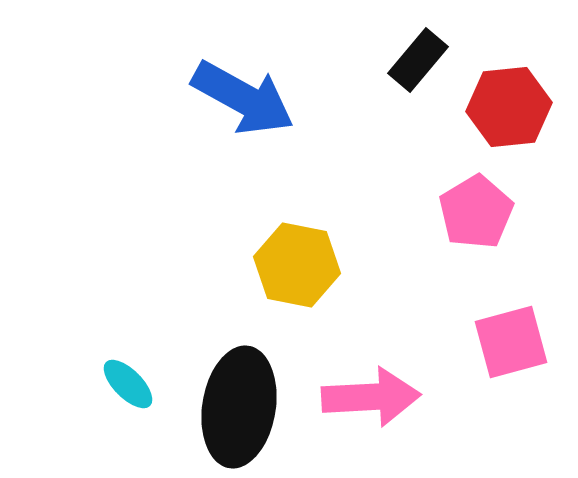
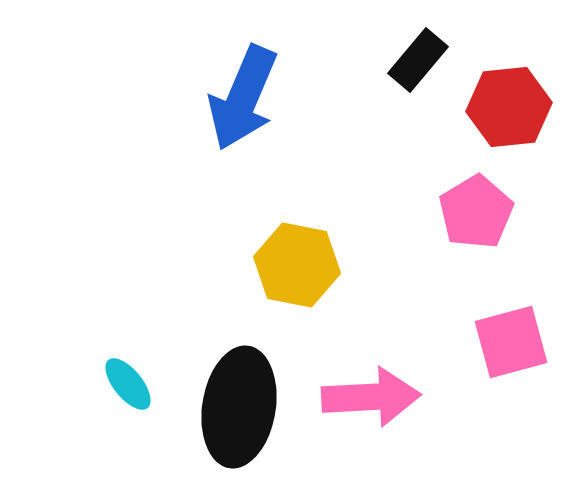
blue arrow: rotated 84 degrees clockwise
cyan ellipse: rotated 6 degrees clockwise
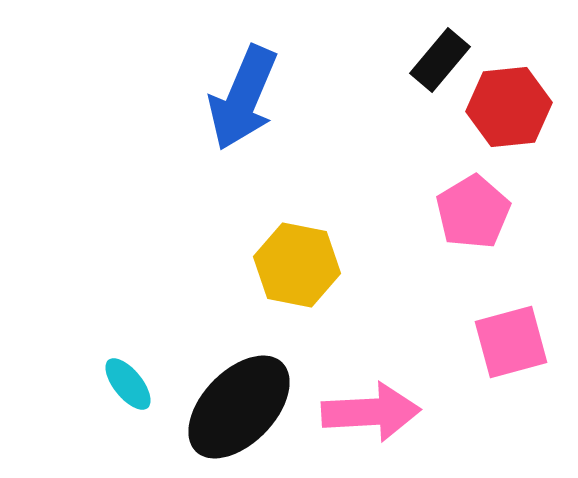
black rectangle: moved 22 px right
pink pentagon: moved 3 px left
pink arrow: moved 15 px down
black ellipse: rotated 35 degrees clockwise
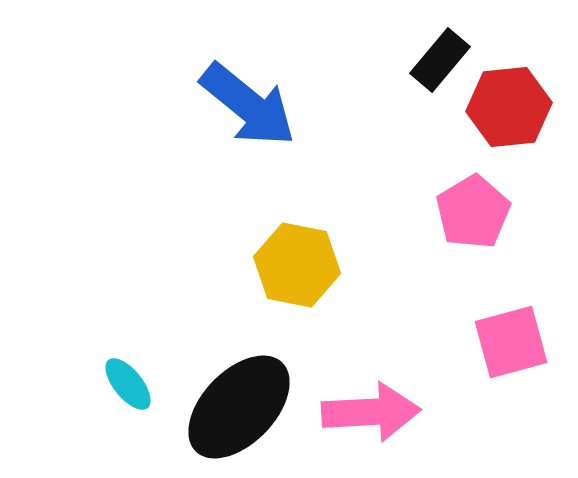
blue arrow: moved 5 px right, 7 px down; rotated 74 degrees counterclockwise
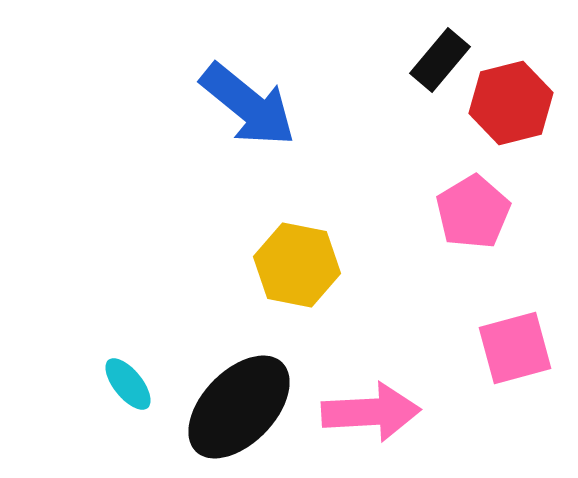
red hexagon: moved 2 px right, 4 px up; rotated 8 degrees counterclockwise
pink square: moved 4 px right, 6 px down
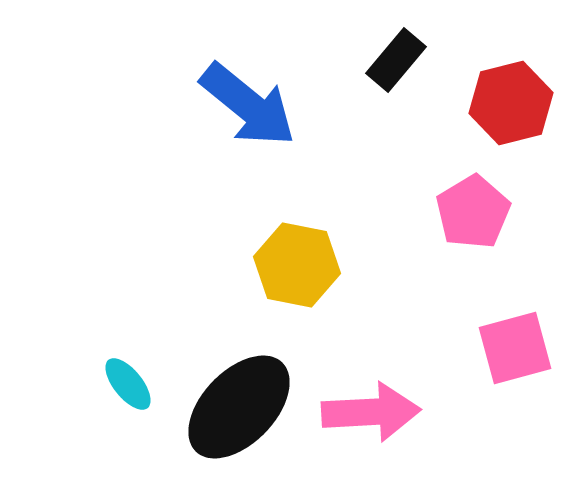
black rectangle: moved 44 px left
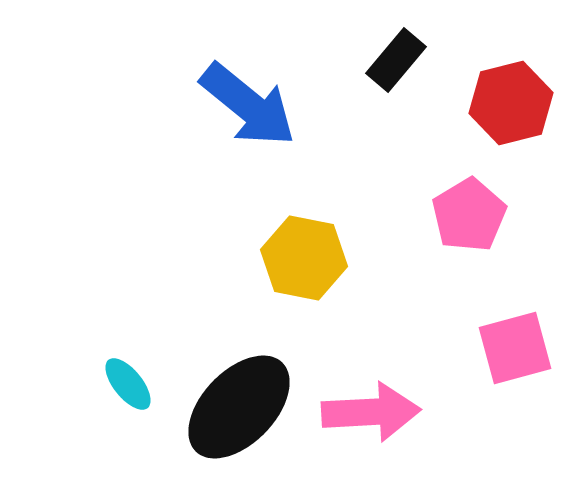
pink pentagon: moved 4 px left, 3 px down
yellow hexagon: moved 7 px right, 7 px up
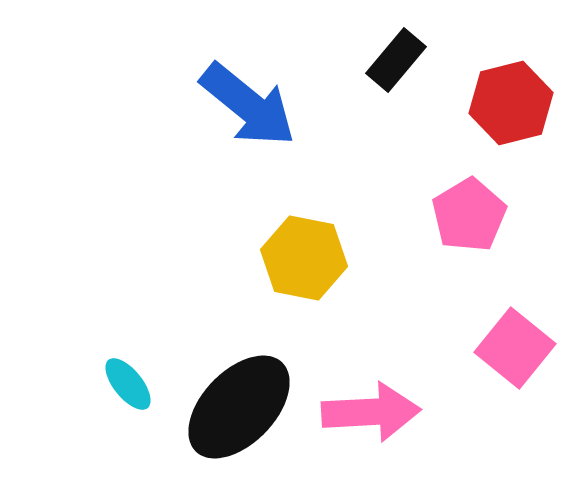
pink square: rotated 36 degrees counterclockwise
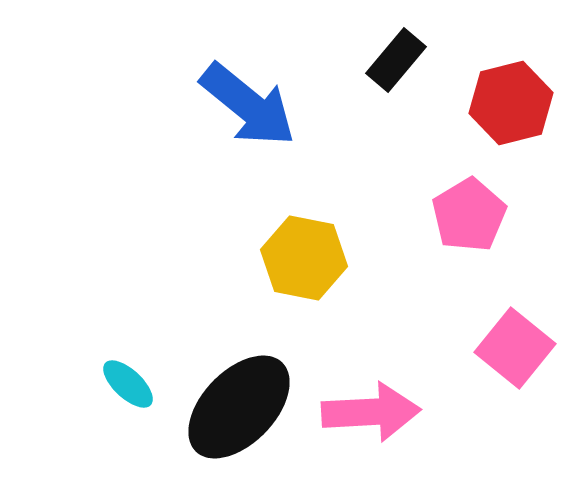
cyan ellipse: rotated 8 degrees counterclockwise
